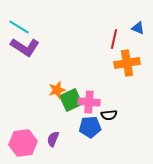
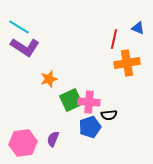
orange star: moved 8 px left, 11 px up
blue pentagon: rotated 15 degrees counterclockwise
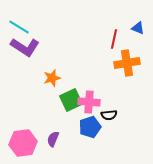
orange star: moved 3 px right, 1 px up
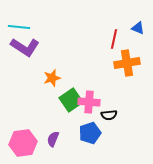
cyan line: rotated 25 degrees counterclockwise
green square: rotated 10 degrees counterclockwise
blue pentagon: moved 6 px down
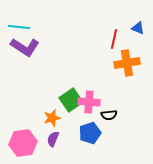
orange star: moved 40 px down
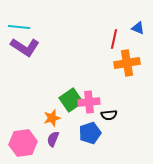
pink cross: rotated 10 degrees counterclockwise
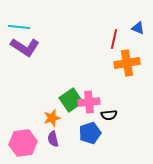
purple semicircle: rotated 35 degrees counterclockwise
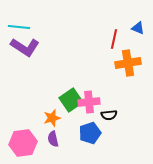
orange cross: moved 1 px right
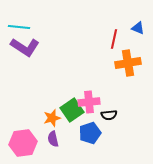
green square: moved 1 px right, 10 px down
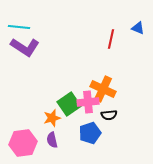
red line: moved 3 px left
orange cross: moved 25 px left, 26 px down; rotated 35 degrees clockwise
pink cross: moved 1 px left
green square: moved 3 px left, 6 px up
purple semicircle: moved 1 px left, 1 px down
